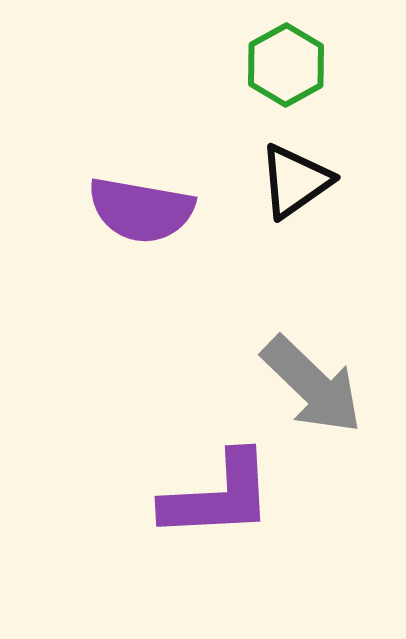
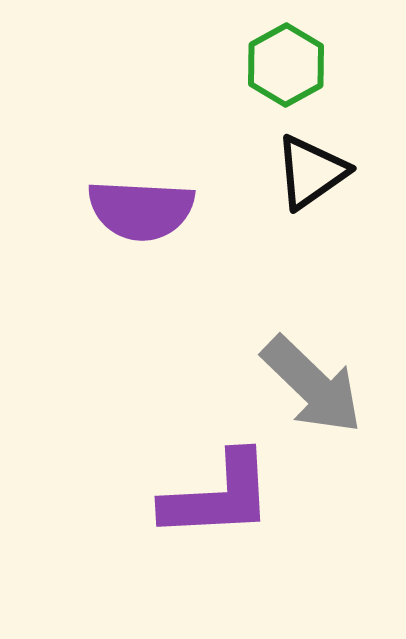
black triangle: moved 16 px right, 9 px up
purple semicircle: rotated 7 degrees counterclockwise
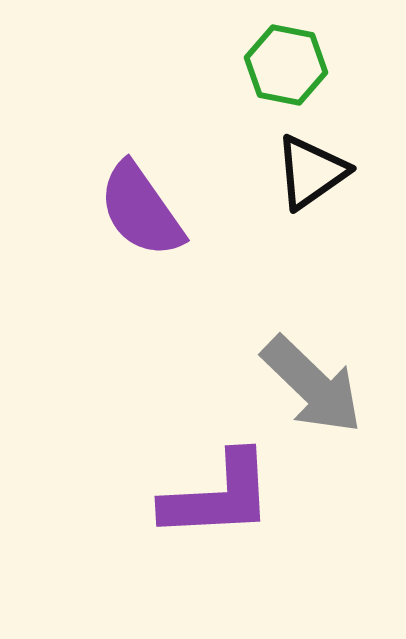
green hexagon: rotated 20 degrees counterclockwise
purple semicircle: rotated 52 degrees clockwise
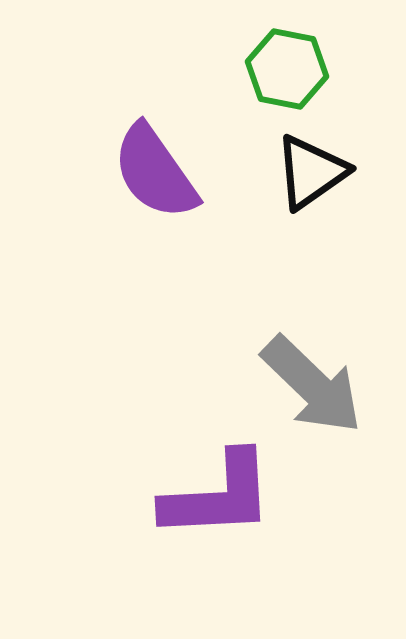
green hexagon: moved 1 px right, 4 px down
purple semicircle: moved 14 px right, 38 px up
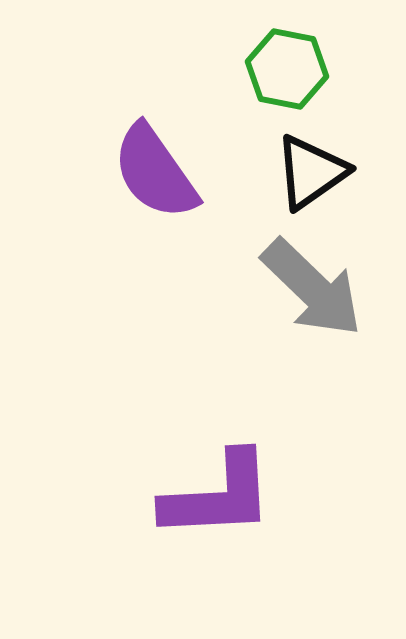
gray arrow: moved 97 px up
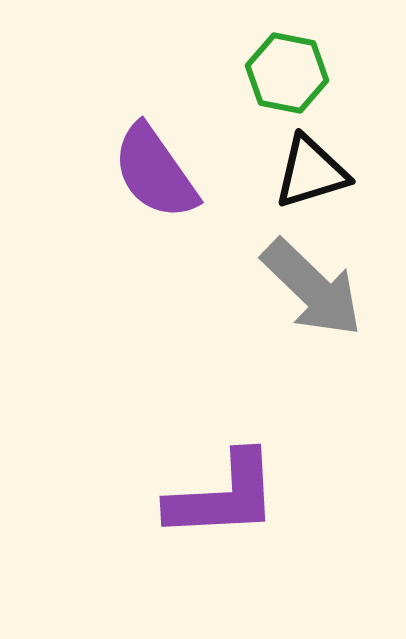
green hexagon: moved 4 px down
black triangle: rotated 18 degrees clockwise
purple L-shape: moved 5 px right
